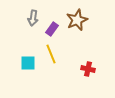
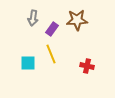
brown star: rotated 20 degrees clockwise
red cross: moved 1 px left, 3 px up
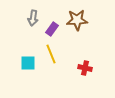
red cross: moved 2 px left, 2 px down
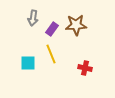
brown star: moved 1 px left, 5 px down
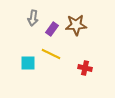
yellow line: rotated 42 degrees counterclockwise
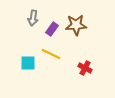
red cross: rotated 16 degrees clockwise
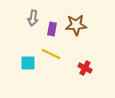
purple rectangle: rotated 24 degrees counterclockwise
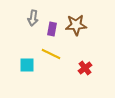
cyan square: moved 1 px left, 2 px down
red cross: rotated 24 degrees clockwise
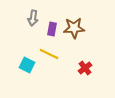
brown star: moved 2 px left, 3 px down
yellow line: moved 2 px left
cyan square: rotated 28 degrees clockwise
